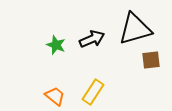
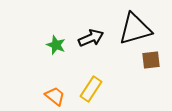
black arrow: moved 1 px left, 1 px up
yellow rectangle: moved 2 px left, 3 px up
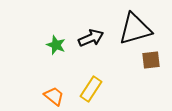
orange trapezoid: moved 1 px left
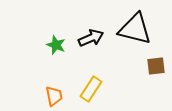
black triangle: rotated 30 degrees clockwise
brown square: moved 5 px right, 6 px down
orange trapezoid: rotated 40 degrees clockwise
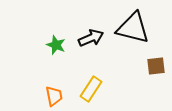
black triangle: moved 2 px left, 1 px up
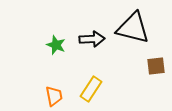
black arrow: moved 1 px right, 1 px down; rotated 20 degrees clockwise
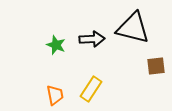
orange trapezoid: moved 1 px right, 1 px up
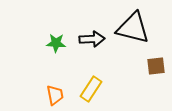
green star: moved 2 px up; rotated 18 degrees counterclockwise
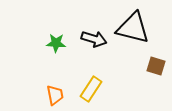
black arrow: moved 2 px right; rotated 20 degrees clockwise
brown square: rotated 24 degrees clockwise
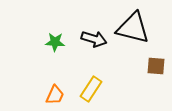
green star: moved 1 px left, 1 px up
brown square: rotated 12 degrees counterclockwise
orange trapezoid: rotated 35 degrees clockwise
